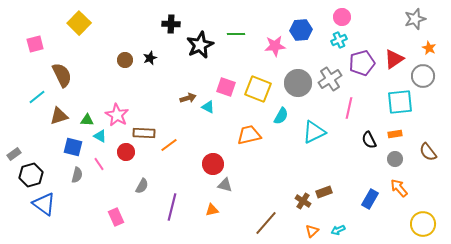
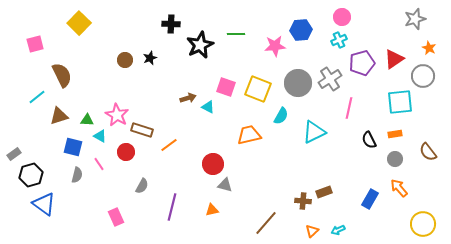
brown rectangle at (144, 133): moved 2 px left, 3 px up; rotated 15 degrees clockwise
brown cross at (303, 201): rotated 28 degrees counterclockwise
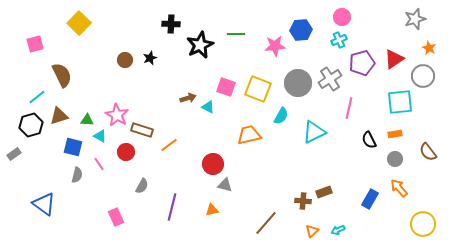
black hexagon at (31, 175): moved 50 px up
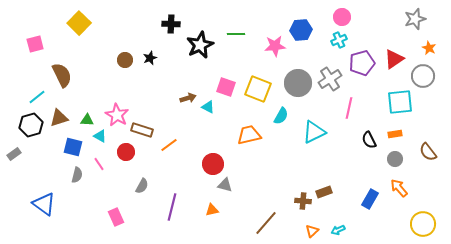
brown triangle at (59, 116): moved 2 px down
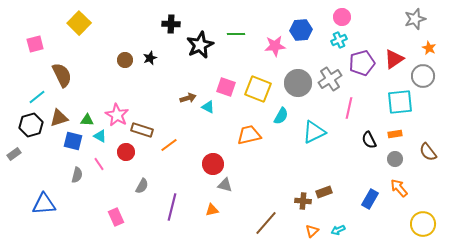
blue square at (73, 147): moved 6 px up
blue triangle at (44, 204): rotated 40 degrees counterclockwise
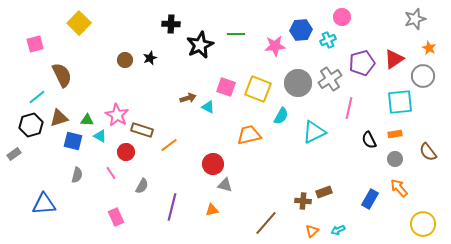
cyan cross at (339, 40): moved 11 px left
pink line at (99, 164): moved 12 px right, 9 px down
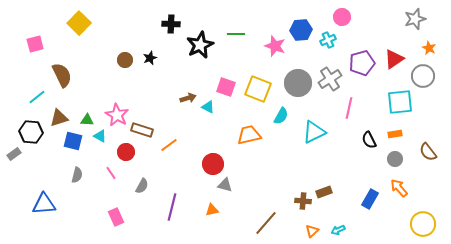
pink star at (275, 46): rotated 25 degrees clockwise
black hexagon at (31, 125): moved 7 px down; rotated 20 degrees clockwise
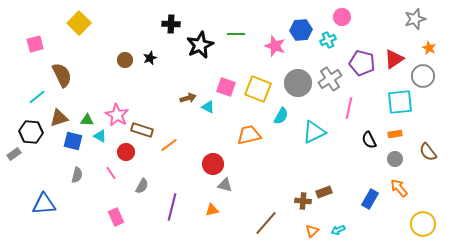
purple pentagon at (362, 63): rotated 30 degrees clockwise
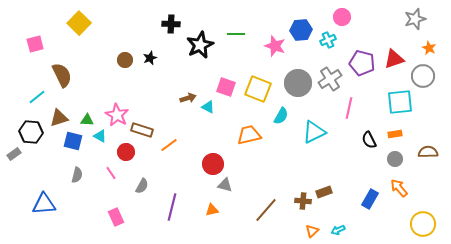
red triangle at (394, 59): rotated 15 degrees clockwise
brown semicircle at (428, 152): rotated 126 degrees clockwise
brown line at (266, 223): moved 13 px up
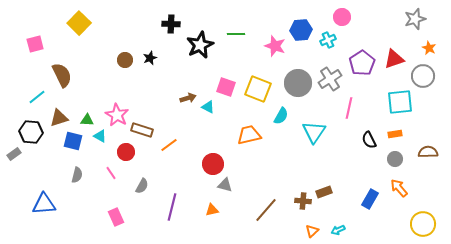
purple pentagon at (362, 63): rotated 25 degrees clockwise
cyan triangle at (314, 132): rotated 30 degrees counterclockwise
